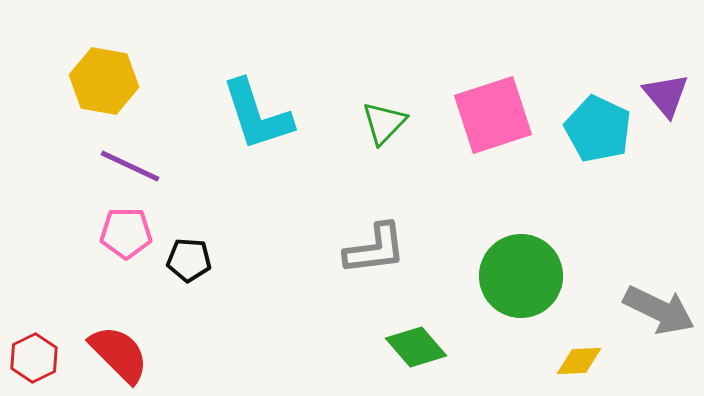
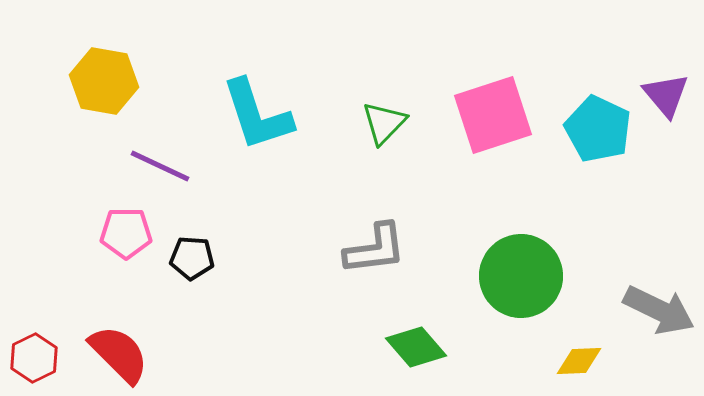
purple line: moved 30 px right
black pentagon: moved 3 px right, 2 px up
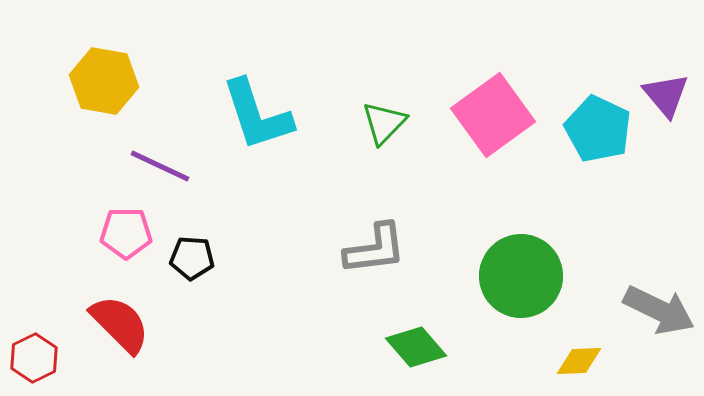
pink square: rotated 18 degrees counterclockwise
red semicircle: moved 1 px right, 30 px up
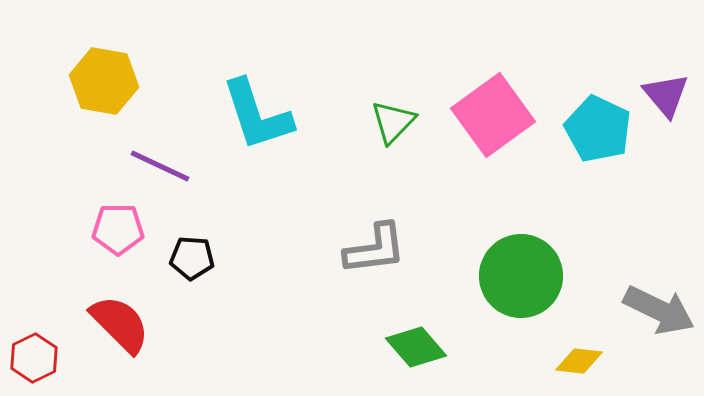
green triangle: moved 9 px right, 1 px up
pink pentagon: moved 8 px left, 4 px up
yellow diamond: rotated 9 degrees clockwise
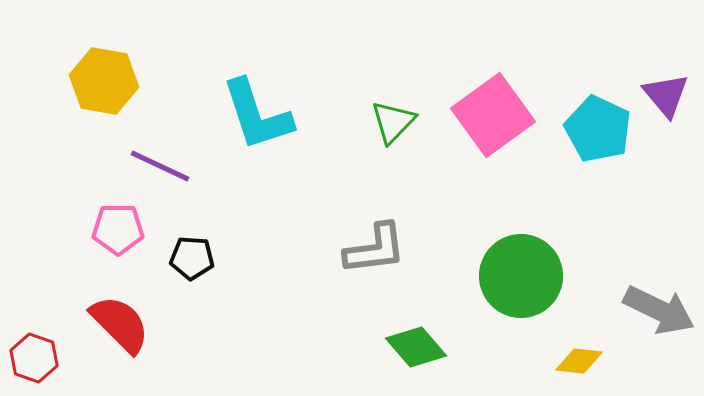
red hexagon: rotated 15 degrees counterclockwise
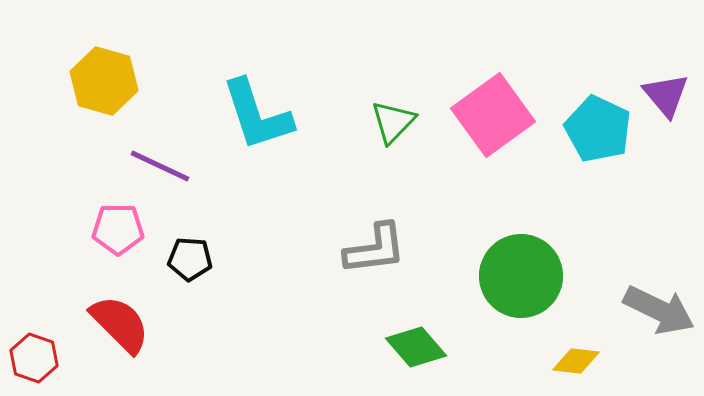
yellow hexagon: rotated 6 degrees clockwise
black pentagon: moved 2 px left, 1 px down
yellow diamond: moved 3 px left
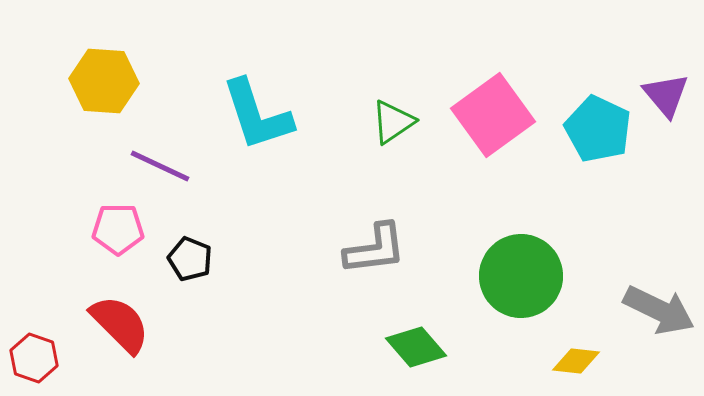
yellow hexagon: rotated 12 degrees counterclockwise
green triangle: rotated 12 degrees clockwise
black pentagon: rotated 18 degrees clockwise
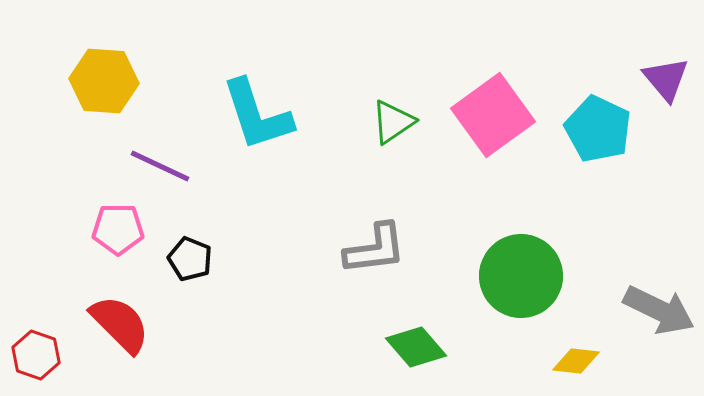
purple triangle: moved 16 px up
red hexagon: moved 2 px right, 3 px up
